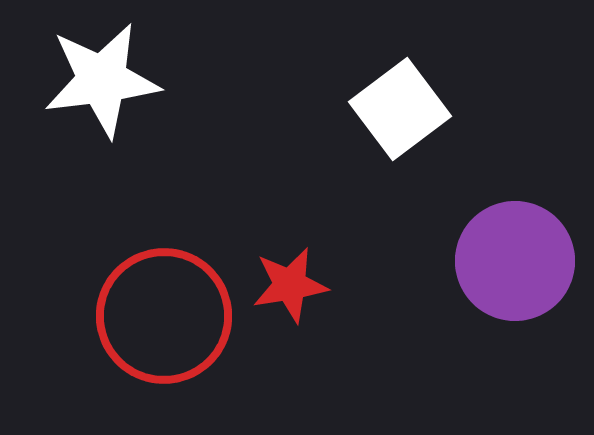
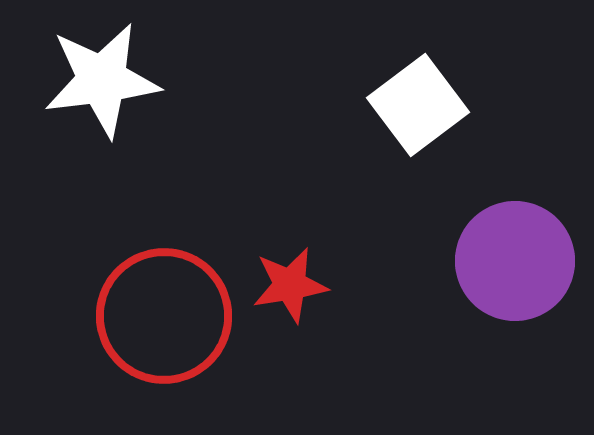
white square: moved 18 px right, 4 px up
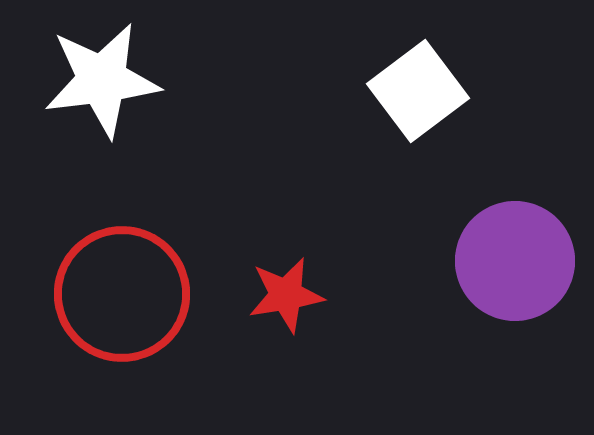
white square: moved 14 px up
red star: moved 4 px left, 10 px down
red circle: moved 42 px left, 22 px up
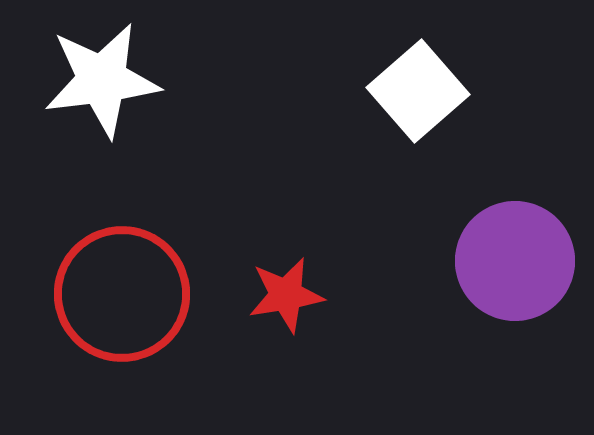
white square: rotated 4 degrees counterclockwise
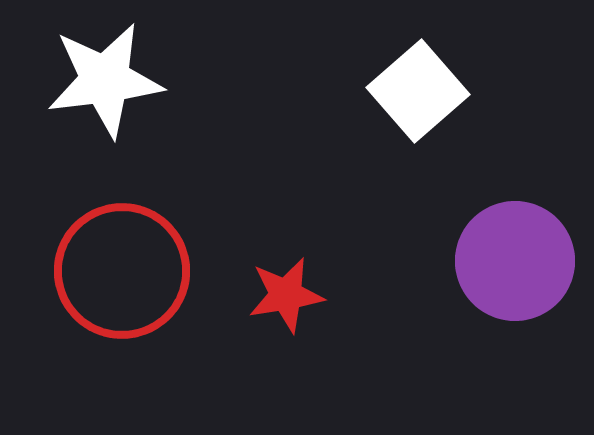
white star: moved 3 px right
red circle: moved 23 px up
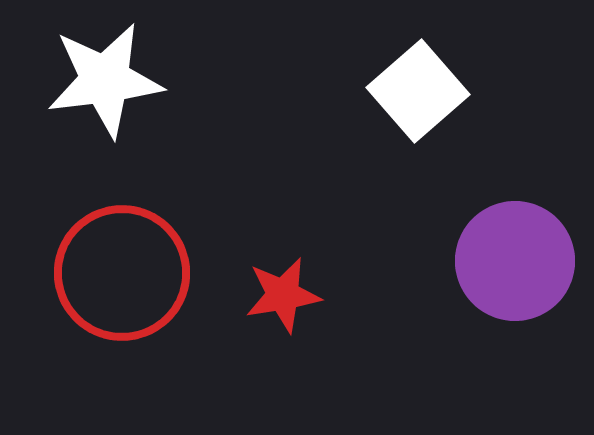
red circle: moved 2 px down
red star: moved 3 px left
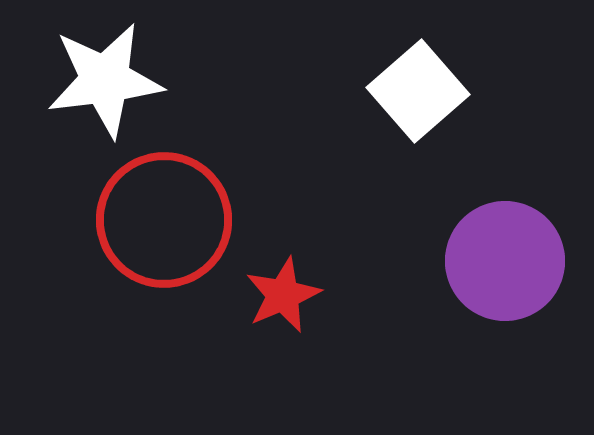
purple circle: moved 10 px left
red circle: moved 42 px right, 53 px up
red star: rotated 14 degrees counterclockwise
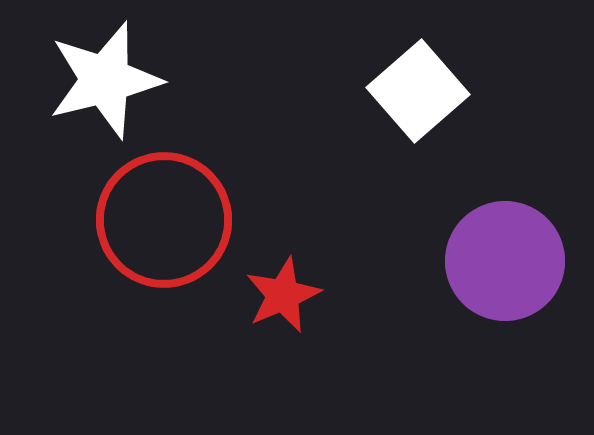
white star: rotated 7 degrees counterclockwise
